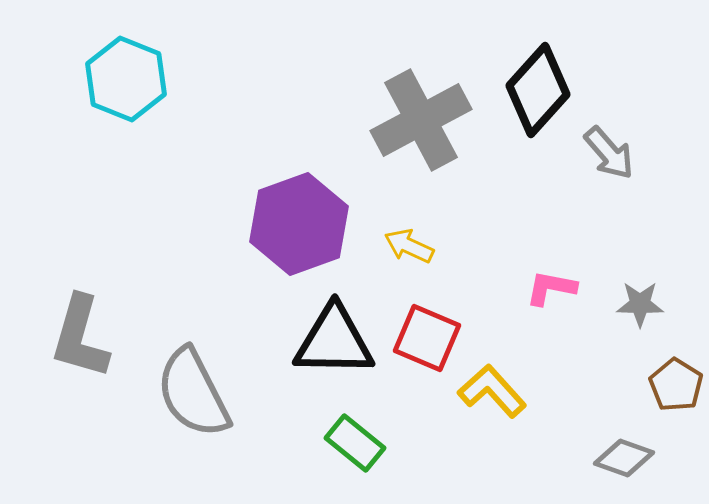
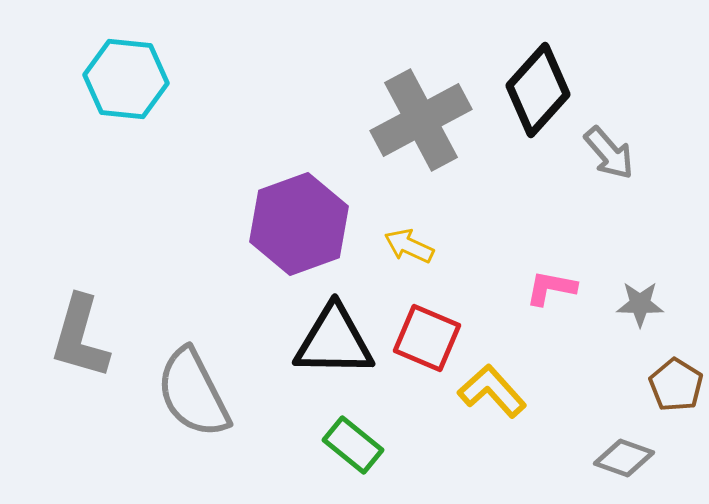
cyan hexagon: rotated 16 degrees counterclockwise
green rectangle: moved 2 px left, 2 px down
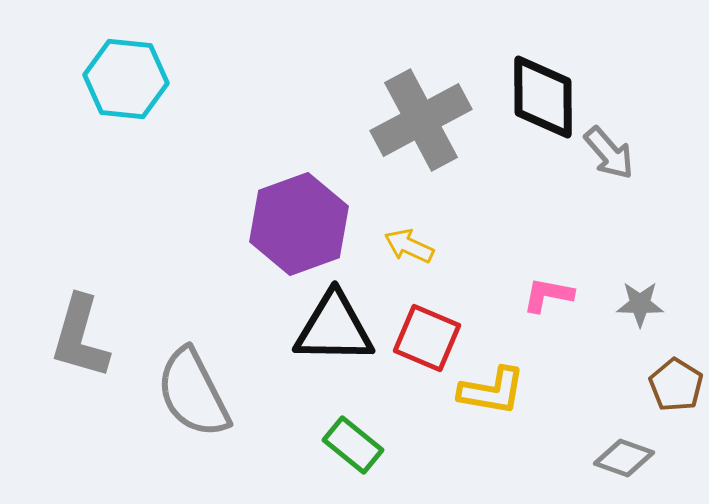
black diamond: moved 5 px right, 7 px down; rotated 42 degrees counterclockwise
pink L-shape: moved 3 px left, 7 px down
black triangle: moved 13 px up
yellow L-shape: rotated 142 degrees clockwise
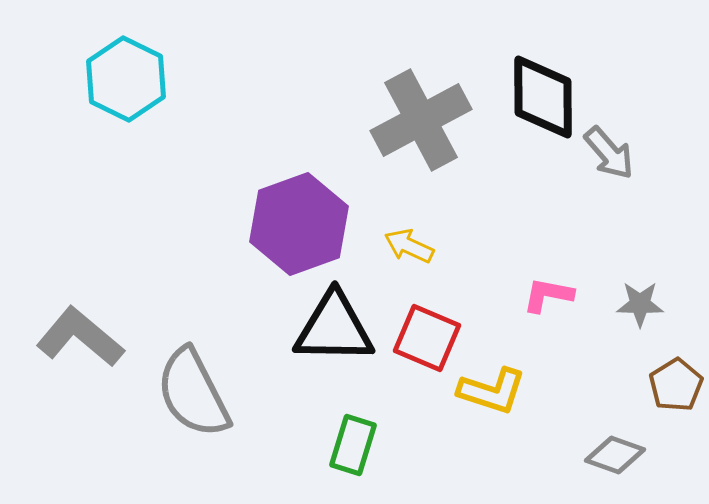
cyan hexagon: rotated 20 degrees clockwise
gray L-shape: rotated 114 degrees clockwise
brown pentagon: rotated 8 degrees clockwise
yellow L-shape: rotated 8 degrees clockwise
green rectangle: rotated 68 degrees clockwise
gray diamond: moved 9 px left, 3 px up
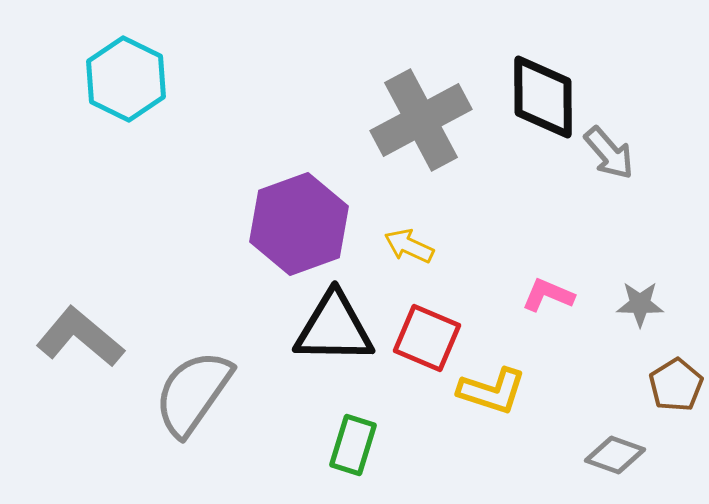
pink L-shape: rotated 12 degrees clockwise
gray semicircle: rotated 62 degrees clockwise
